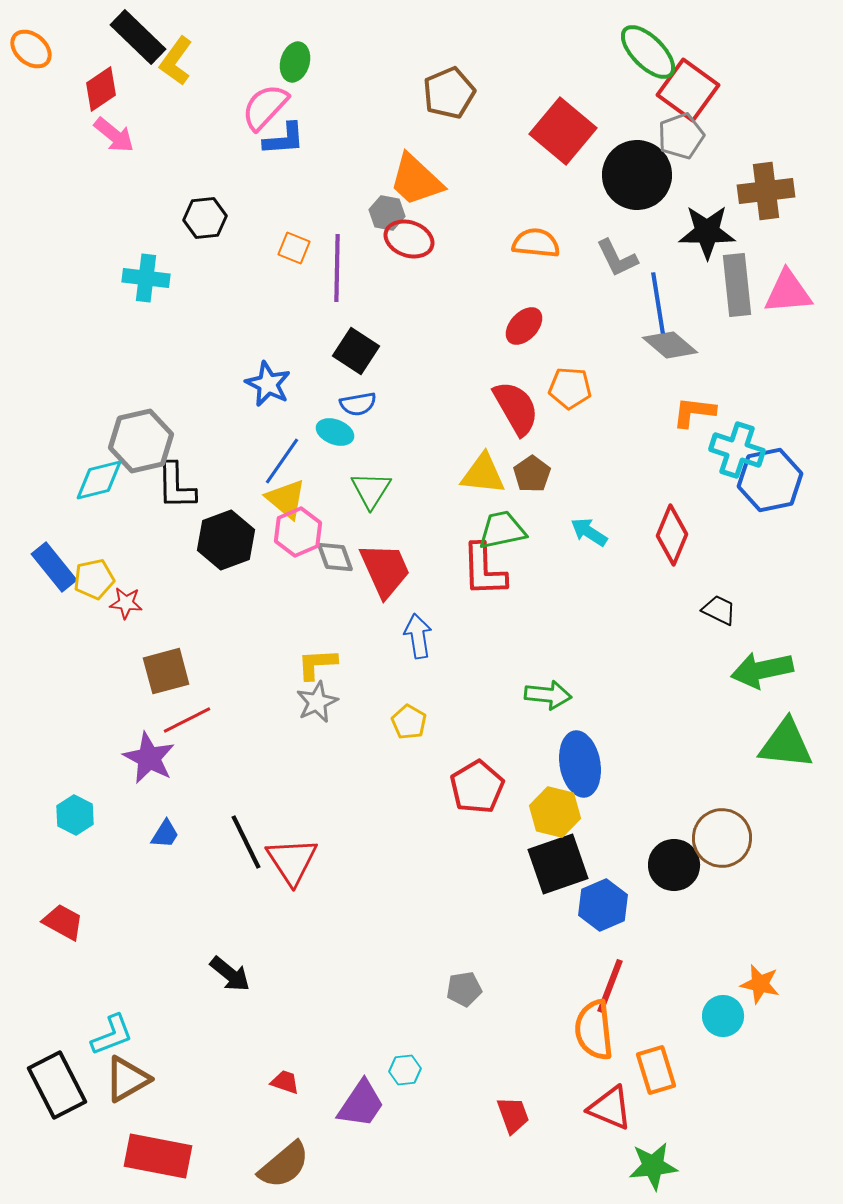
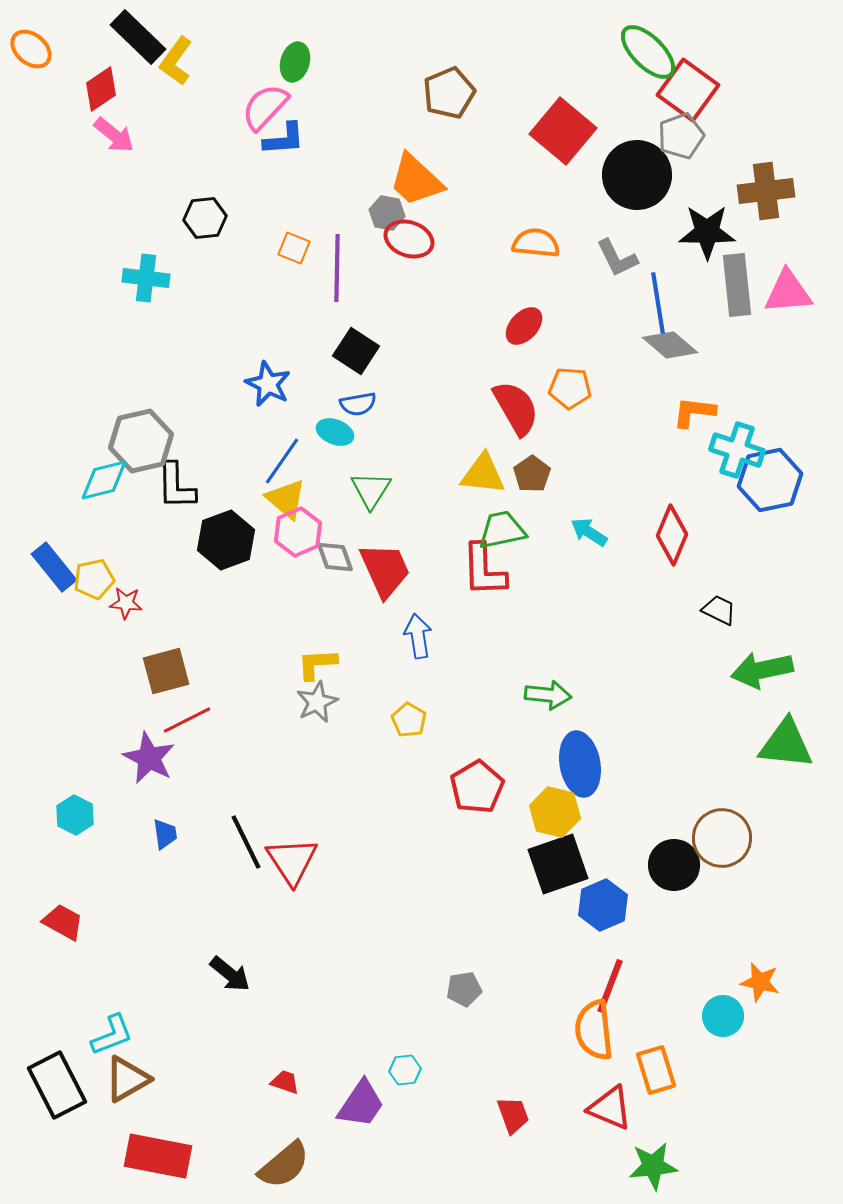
cyan diamond at (99, 480): moved 5 px right
yellow pentagon at (409, 722): moved 2 px up
blue trapezoid at (165, 834): rotated 40 degrees counterclockwise
orange star at (760, 984): moved 2 px up
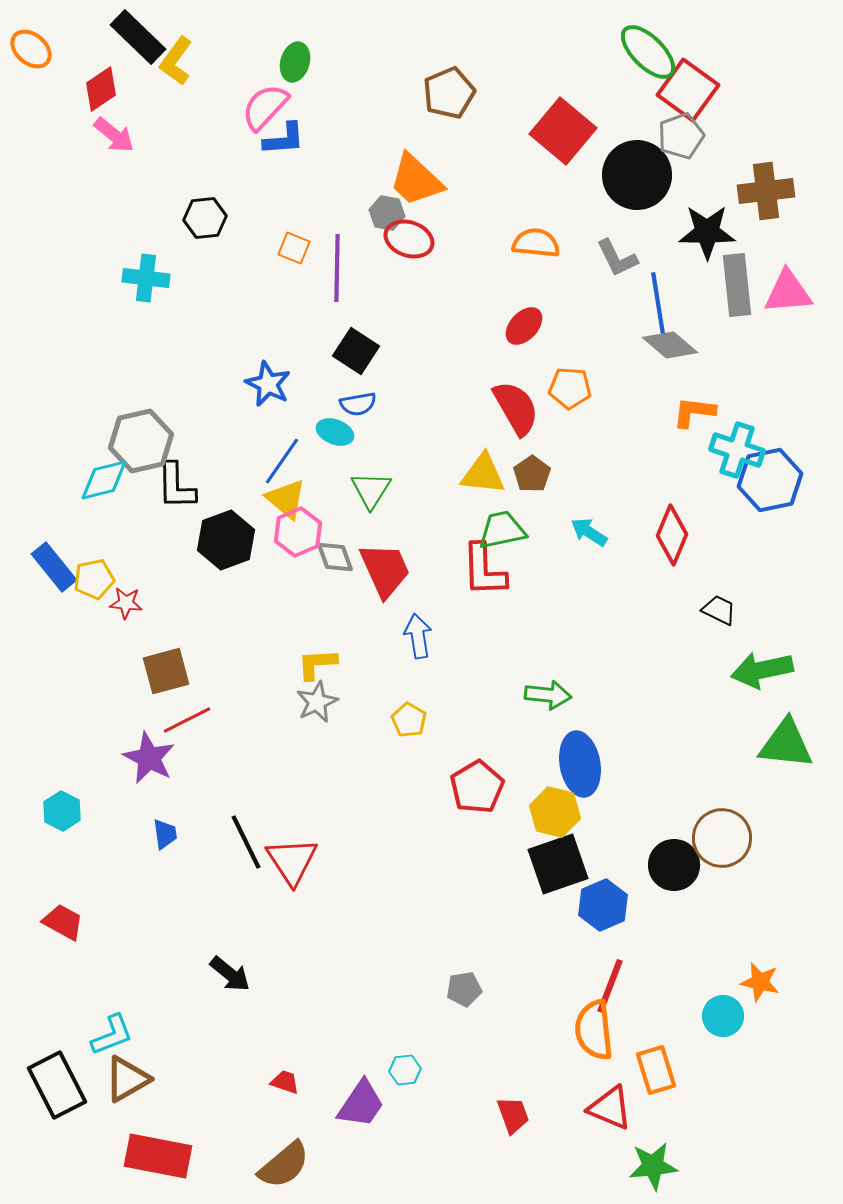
cyan hexagon at (75, 815): moved 13 px left, 4 px up
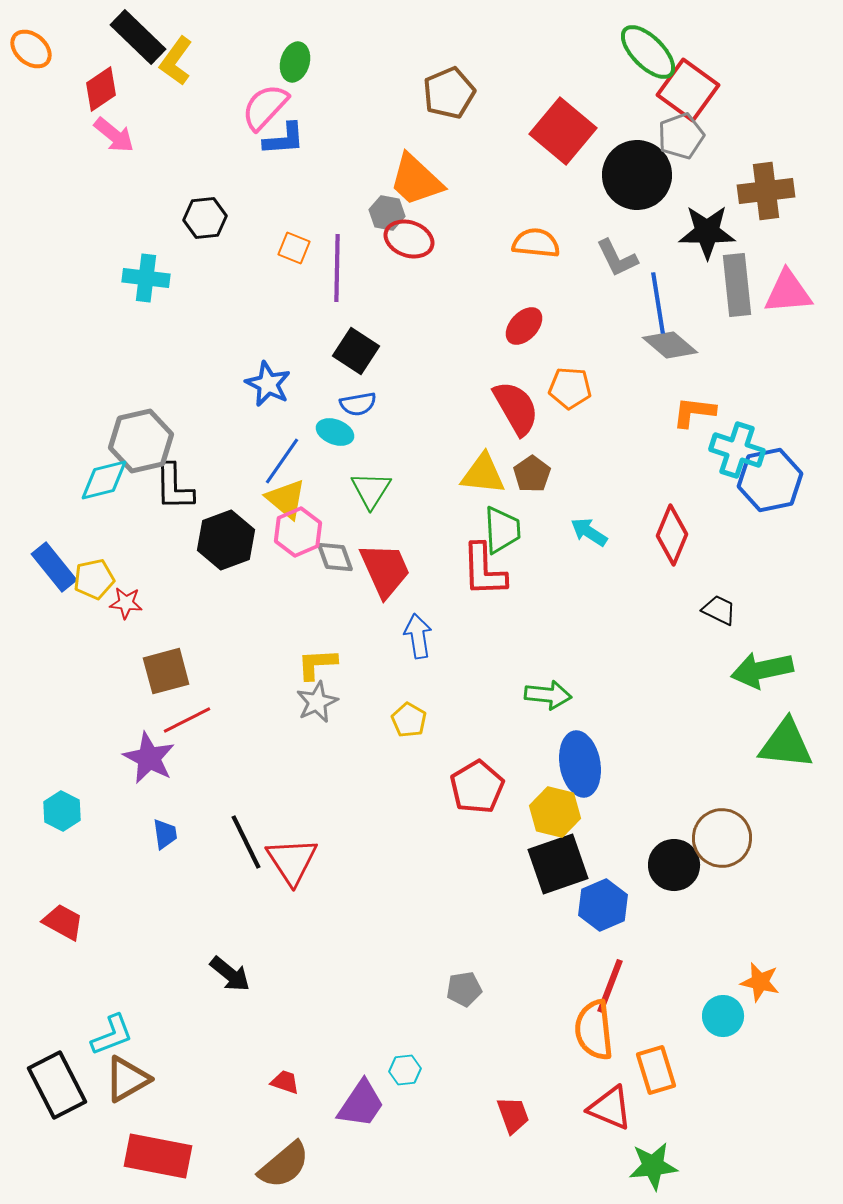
black L-shape at (176, 486): moved 2 px left, 1 px down
green trapezoid at (502, 530): rotated 99 degrees clockwise
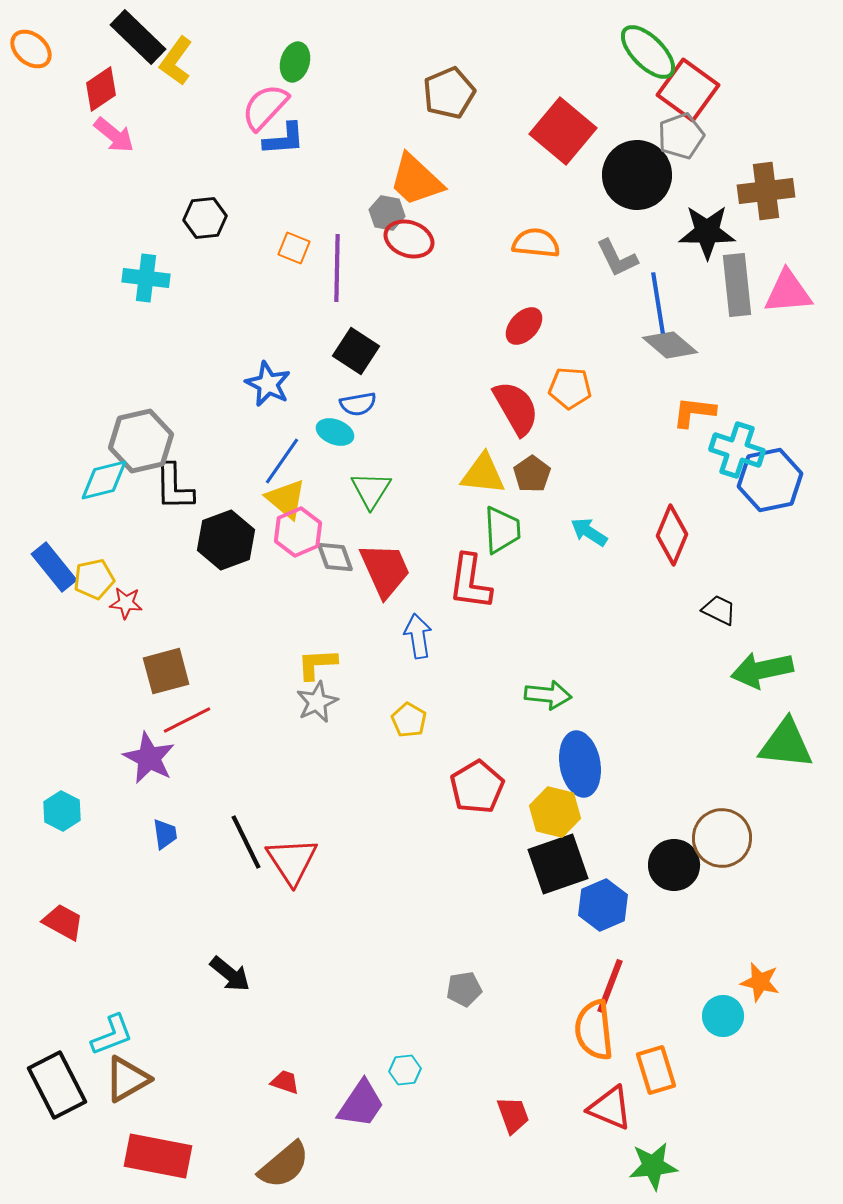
red L-shape at (484, 570): moved 14 px left, 12 px down; rotated 10 degrees clockwise
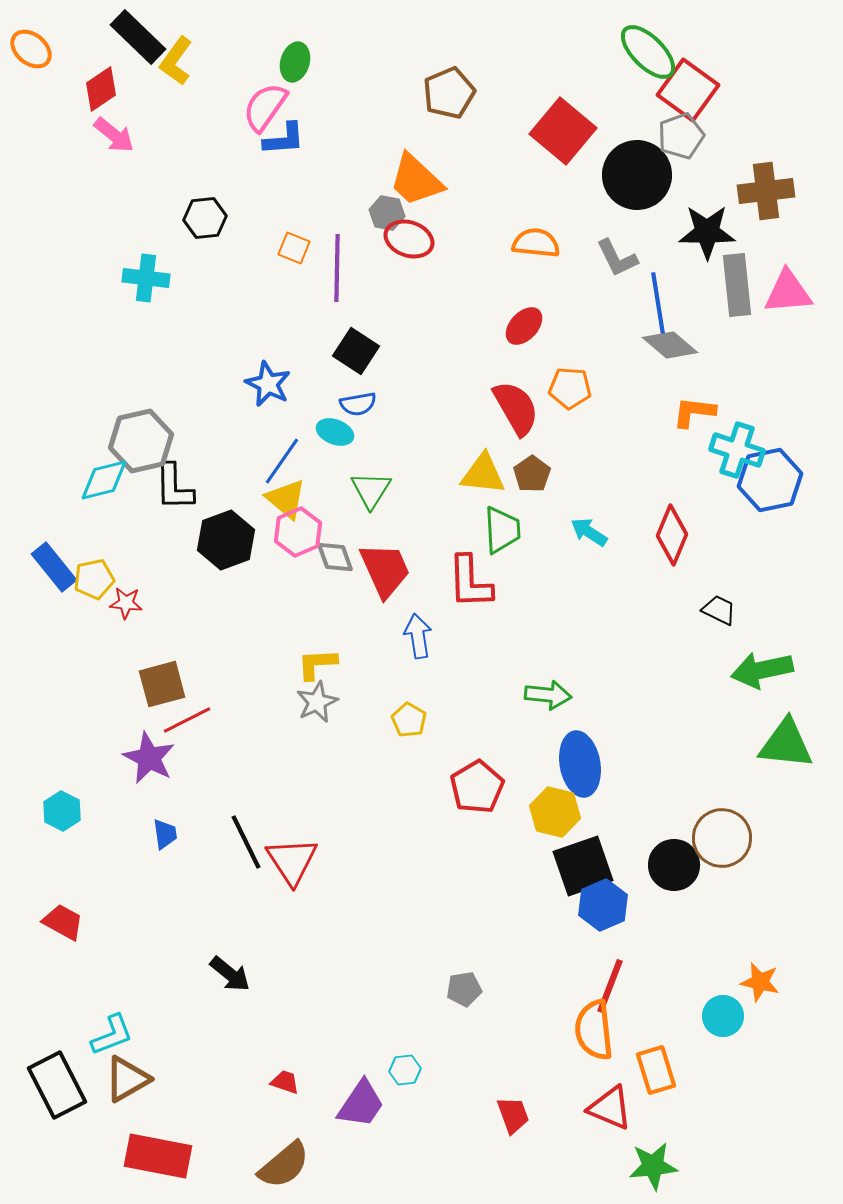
pink semicircle at (265, 107): rotated 8 degrees counterclockwise
red L-shape at (470, 582): rotated 10 degrees counterclockwise
brown square at (166, 671): moved 4 px left, 13 px down
black square at (558, 864): moved 25 px right, 2 px down
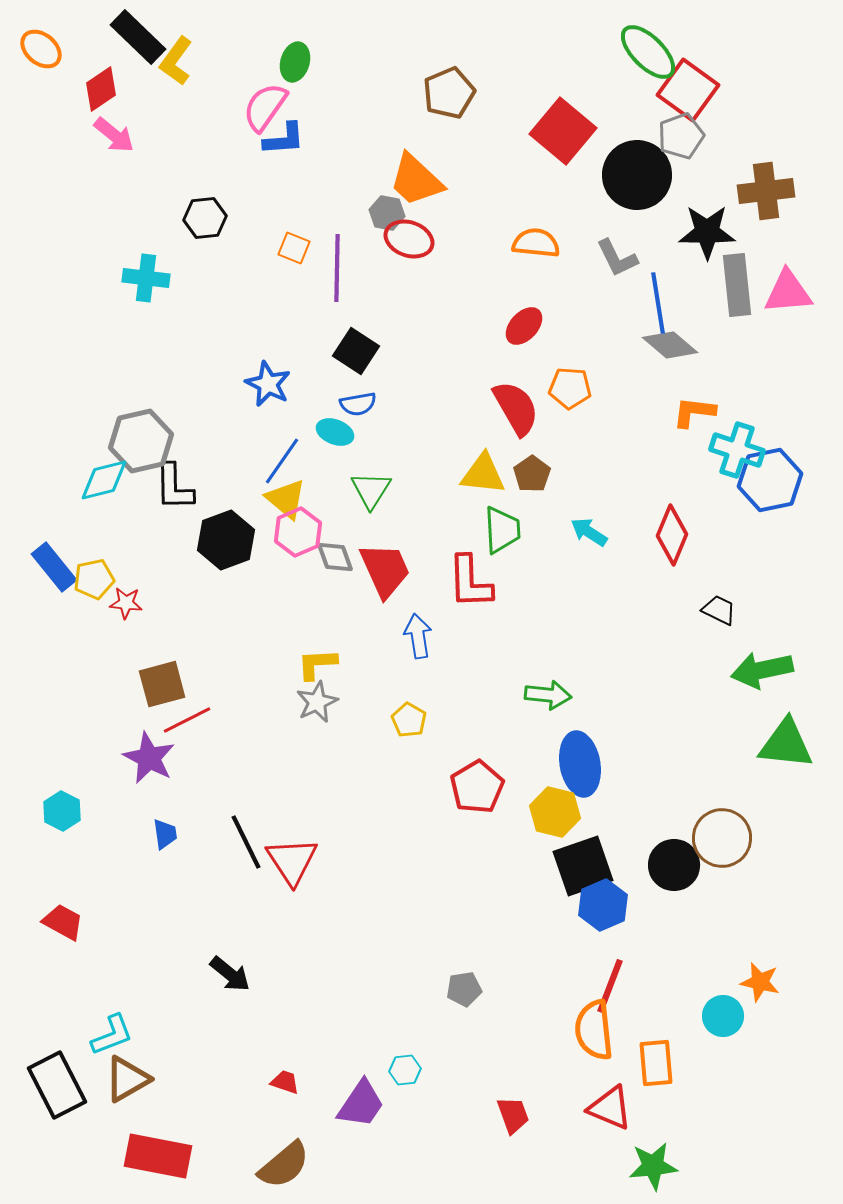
orange ellipse at (31, 49): moved 10 px right
orange rectangle at (656, 1070): moved 7 px up; rotated 12 degrees clockwise
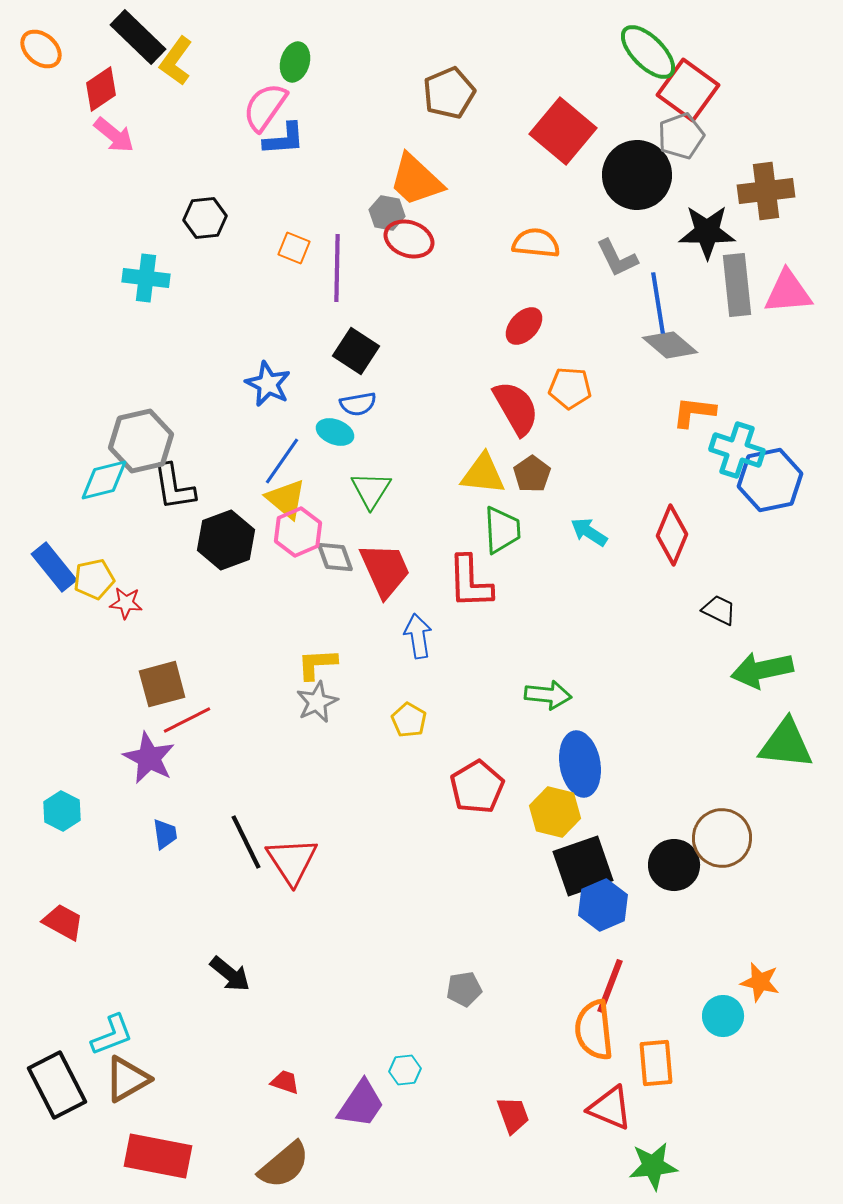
black L-shape at (174, 487): rotated 8 degrees counterclockwise
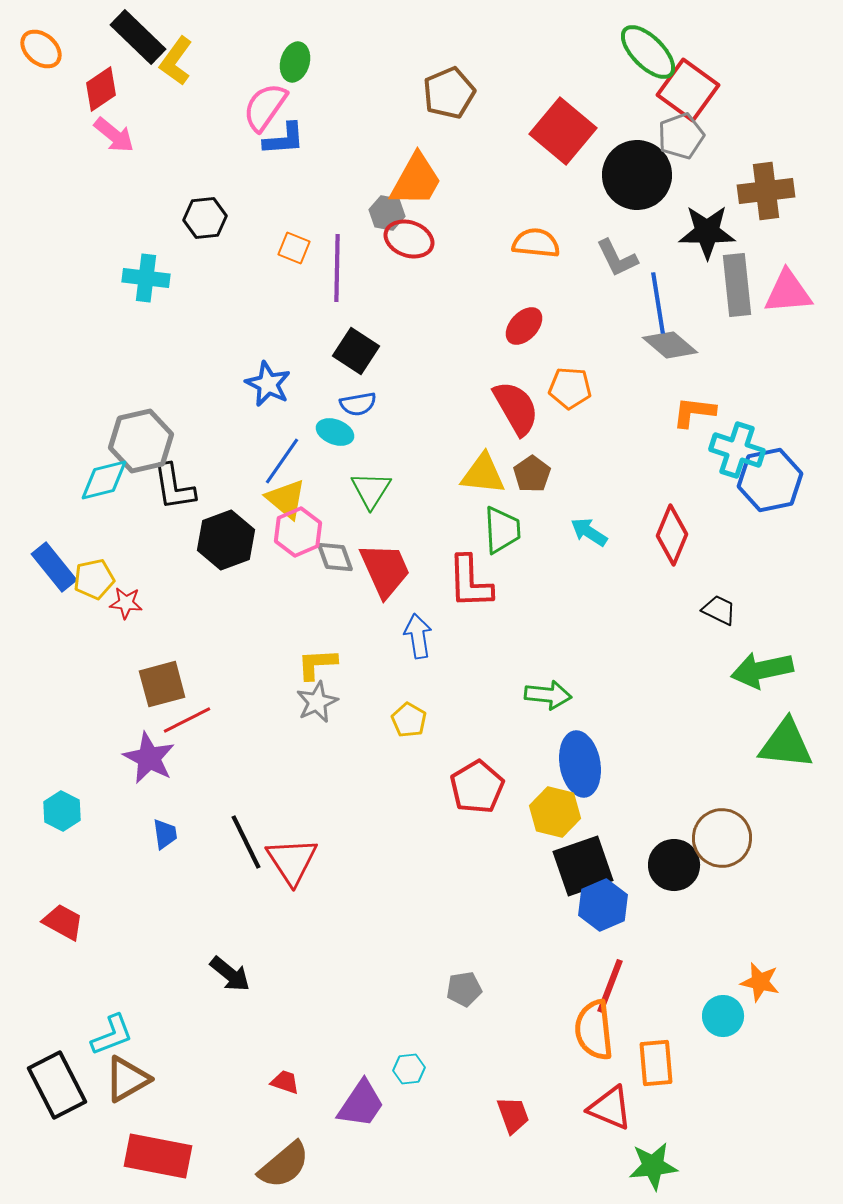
orange trapezoid at (416, 180): rotated 104 degrees counterclockwise
cyan hexagon at (405, 1070): moved 4 px right, 1 px up
